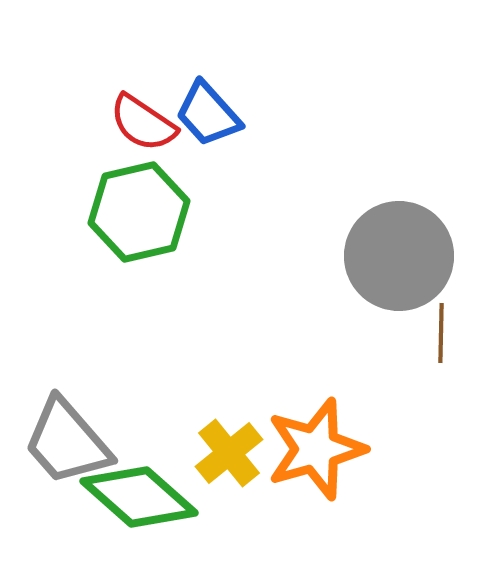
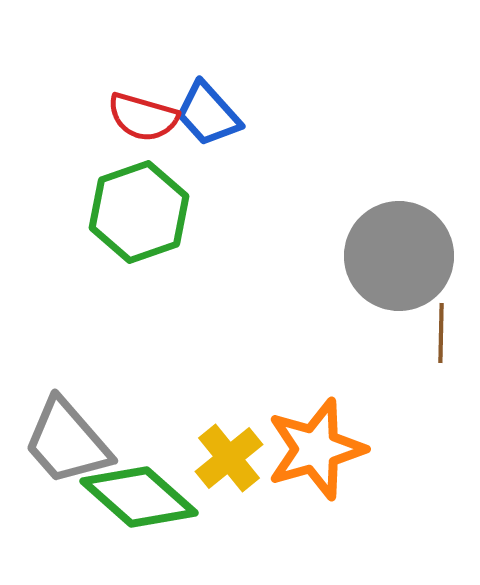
red semicircle: moved 6 px up; rotated 18 degrees counterclockwise
green hexagon: rotated 6 degrees counterclockwise
yellow cross: moved 5 px down
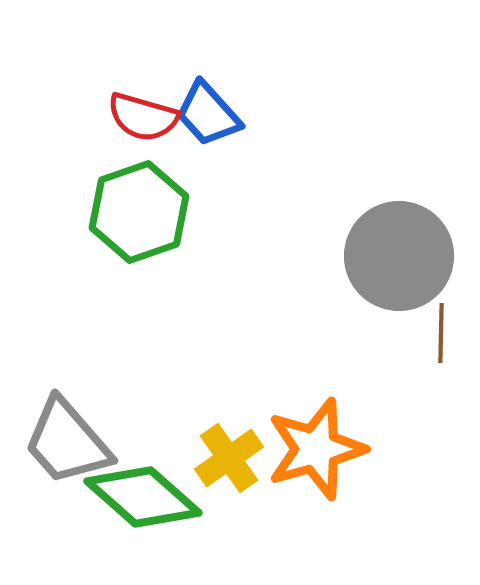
yellow cross: rotated 4 degrees clockwise
green diamond: moved 4 px right
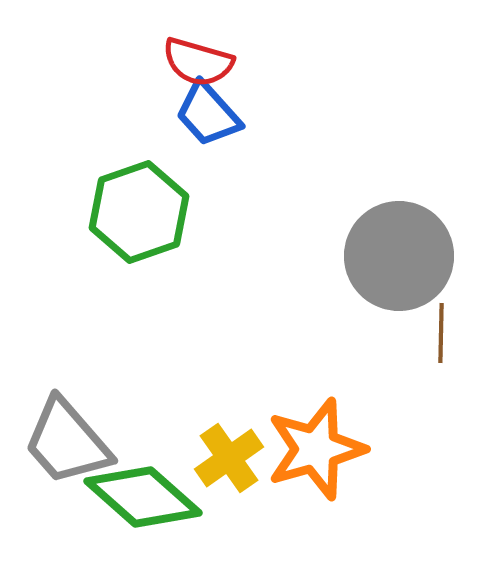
red semicircle: moved 55 px right, 55 px up
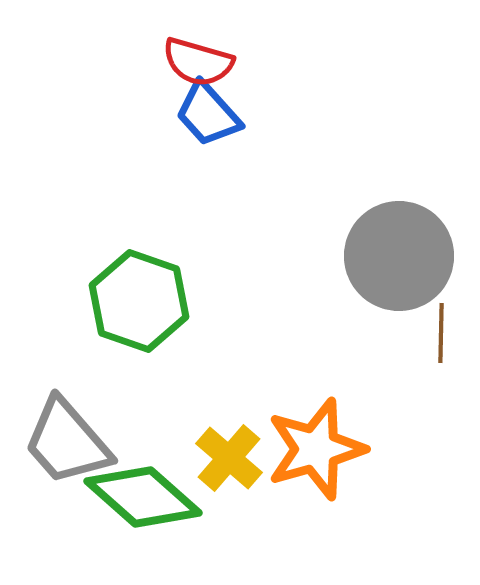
green hexagon: moved 89 px down; rotated 22 degrees counterclockwise
yellow cross: rotated 14 degrees counterclockwise
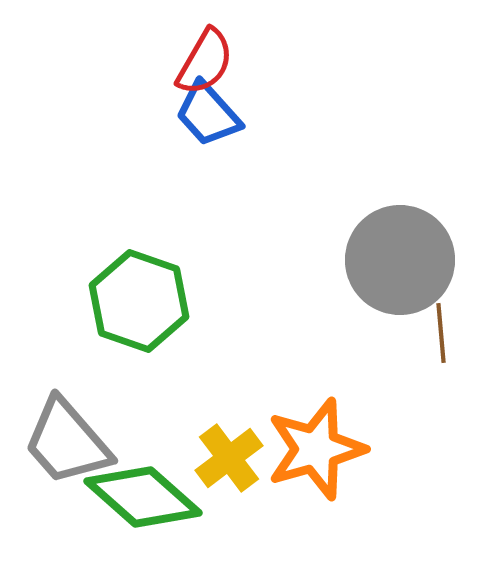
red semicircle: moved 7 px right; rotated 76 degrees counterclockwise
gray circle: moved 1 px right, 4 px down
brown line: rotated 6 degrees counterclockwise
yellow cross: rotated 12 degrees clockwise
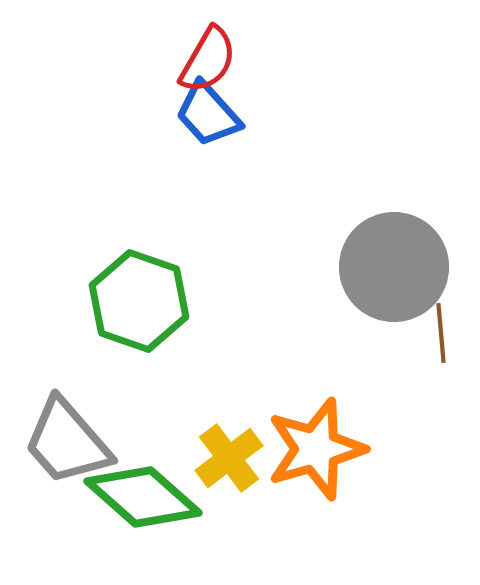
red semicircle: moved 3 px right, 2 px up
gray circle: moved 6 px left, 7 px down
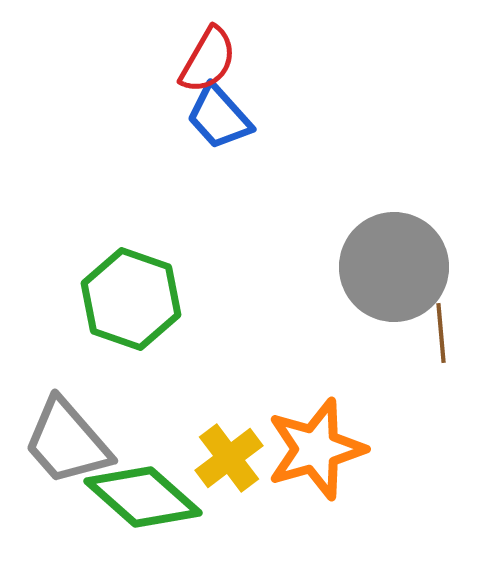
blue trapezoid: moved 11 px right, 3 px down
green hexagon: moved 8 px left, 2 px up
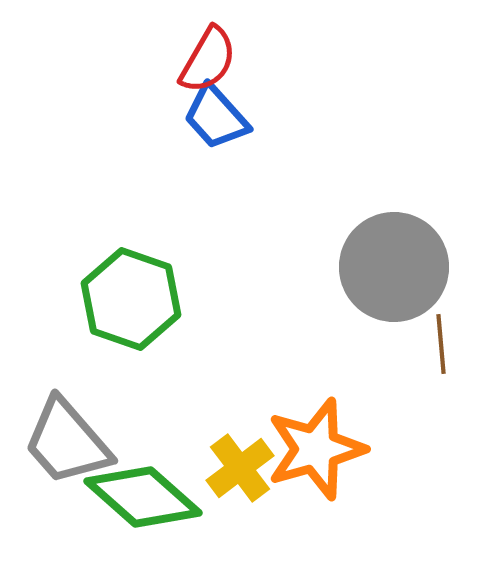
blue trapezoid: moved 3 px left
brown line: moved 11 px down
yellow cross: moved 11 px right, 10 px down
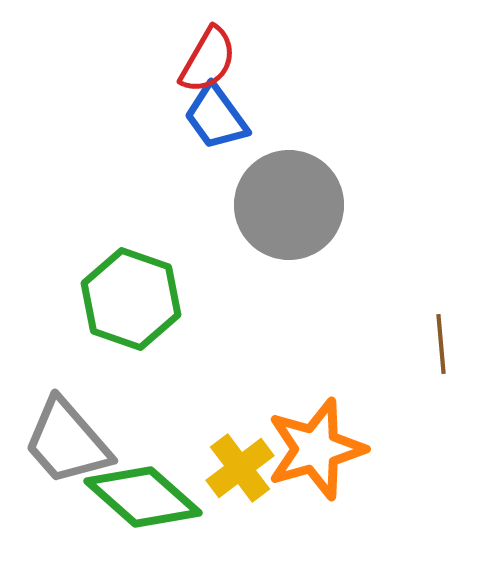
blue trapezoid: rotated 6 degrees clockwise
gray circle: moved 105 px left, 62 px up
